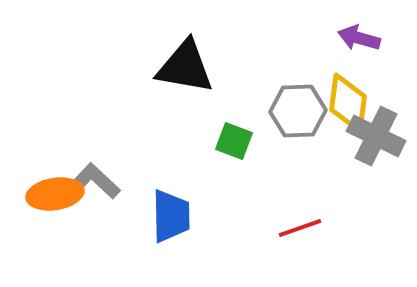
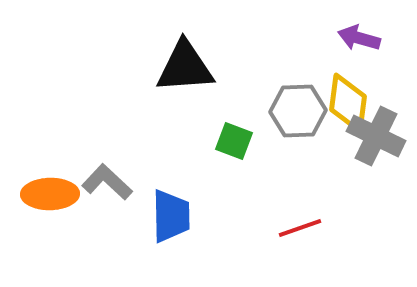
black triangle: rotated 14 degrees counterclockwise
gray L-shape: moved 12 px right, 1 px down
orange ellipse: moved 5 px left; rotated 8 degrees clockwise
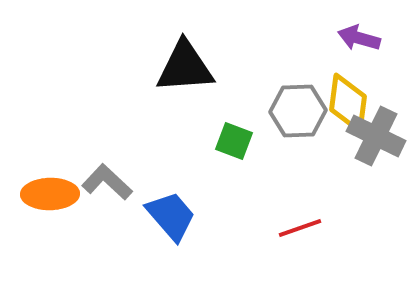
blue trapezoid: rotated 40 degrees counterclockwise
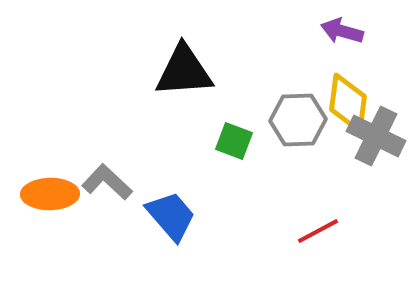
purple arrow: moved 17 px left, 7 px up
black triangle: moved 1 px left, 4 px down
gray hexagon: moved 9 px down
red line: moved 18 px right, 3 px down; rotated 9 degrees counterclockwise
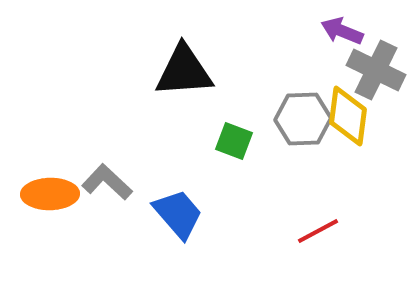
purple arrow: rotated 6 degrees clockwise
yellow diamond: moved 13 px down
gray hexagon: moved 5 px right, 1 px up
gray cross: moved 66 px up
blue trapezoid: moved 7 px right, 2 px up
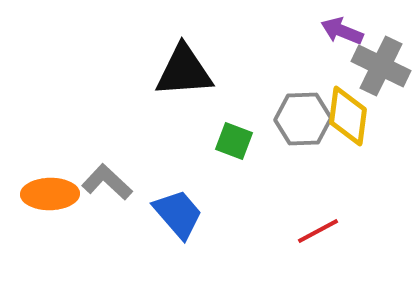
gray cross: moved 5 px right, 4 px up
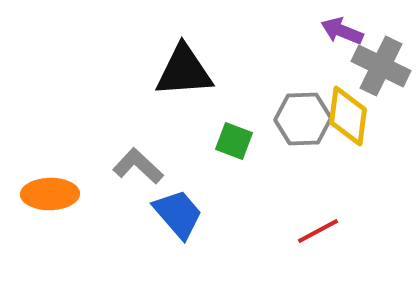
gray L-shape: moved 31 px right, 16 px up
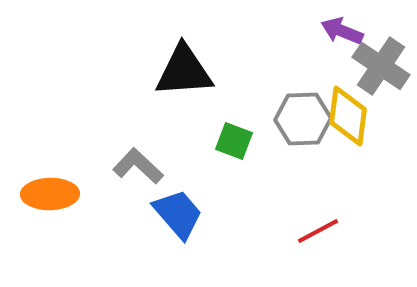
gray cross: rotated 8 degrees clockwise
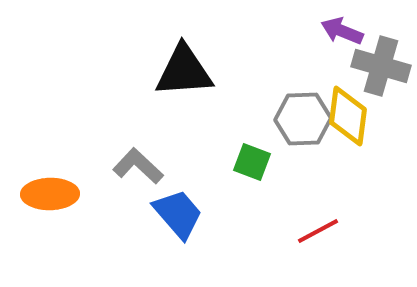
gray cross: rotated 18 degrees counterclockwise
green square: moved 18 px right, 21 px down
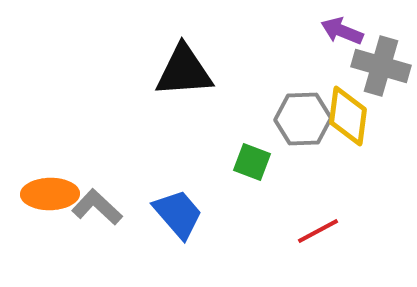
gray L-shape: moved 41 px left, 41 px down
